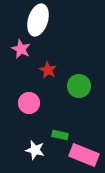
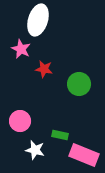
red star: moved 4 px left, 1 px up; rotated 18 degrees counterclockwise
green circle: moved 2 px up
pink circle: moved 9 px left, 18 px down
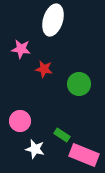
white ellipse: moved 15 px right
pink star: rotated 18 degrees counterclockwise
green rectangle: moved 2 px right; rotated 21 degrees clockwise
white star: moved 1 px up
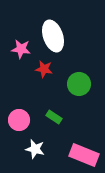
white ellipse: moved 16 px down; rotated 36 degrees counterclockwise
pink circle: moved 1 px left, 1 px up
green rectangle: moved 8 px left, 18 px up
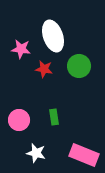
green circle: moved 18 px up
green rectangle: rotated 49 degrees clockwise
white star: moved 1 px right, 4 px down
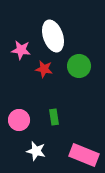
pink star: moved 1 px down
white star: moved 2 px up
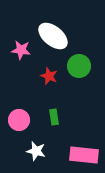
white ellipse: rotated 32 degrees counterclockwise
red star: moved 5 px right, 7 px down; rotated 12 degrees clockwise
pink rectangle: rotated 16 degrees counterclockwise
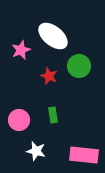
pink star: rotated 30 degrees counterclockwise
green rectangle: moved 1 px left, 2 px up
